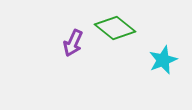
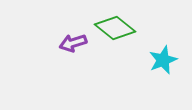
purple arrow: rotated 48 degrees clockwise
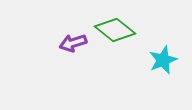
green diamond: moved 2 px down
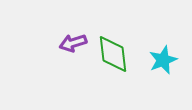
green diamond: moved 2 px left, 24 px down; rotated 45 degrees clockwise
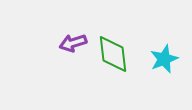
cyan star: moved 1 px right, 1 px up
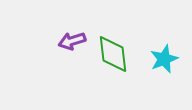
purple arrow: moved 1 px left, 2 px up
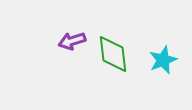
cyan star: moved 1 px left, 1 px down
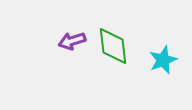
green diamond: moved 8 px up
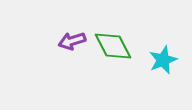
green diamond: rotated 21 degrees counterclockwise
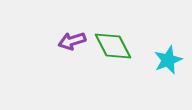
cyan star: moved 5 px right
